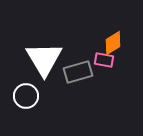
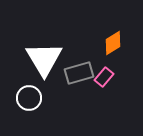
pink rectangle: moved 17 px down; rotated 60 degrees counterclockwise
gray rectangle: moved 1 px right, 1 px down
white circle: moved 3 px right, 2 px down
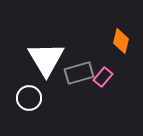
orange diamond: moved 8 px right, 2 px up; rotated 45 degrees counterclockwise
white triangle: moved 2 px right
pink rectangle: moved 1 px left
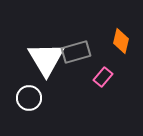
gray rectangle: moved 3 px left, 21 px up
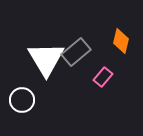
gray rectangle: rotated 24 degrees counterclockwise
white circle: moved 7 px left, 2 px down
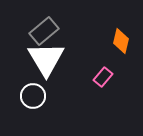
gray rectangle: moved 32 px left, 21 px up
white circle: moved 11 px right, 4 px up
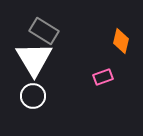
gray rectangle: rotated 72 degrees clockwise
white triangle: moved 12 px left
pink rectangle: rotated 30 degrees clockwise
